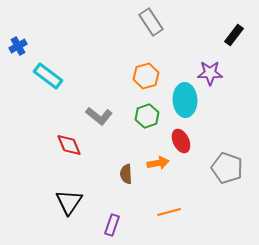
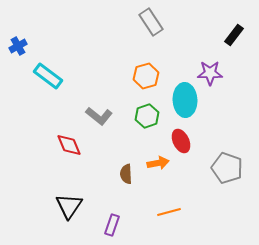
black triangle: moved 4 px down
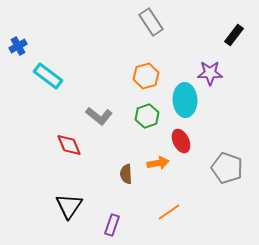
orange line: rotated 20 degrees counterclockwise
